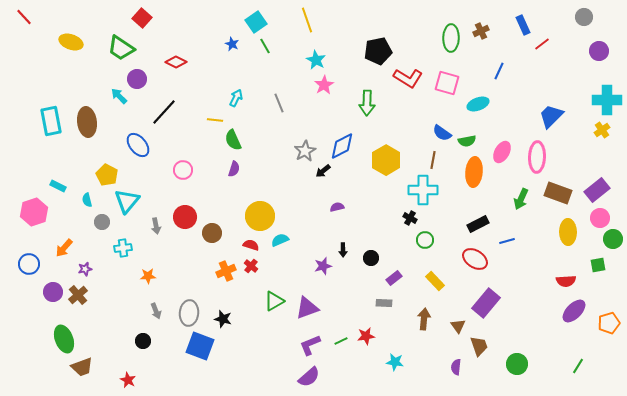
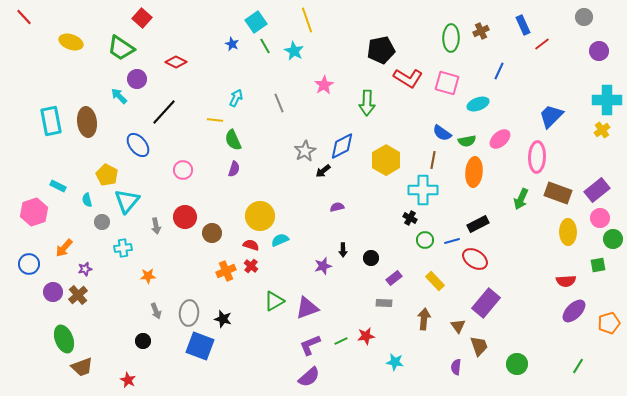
black pentagon at (378, 51): moved 3 px right, 1 px up
cyan star at (316, 60): moved 22 px left, 9 px up
pink ellipse at (502, 152): moved 2 px left, 13 px up; rotated 20 degrees clockwise
blue line at (507, 241): moved 55 px left
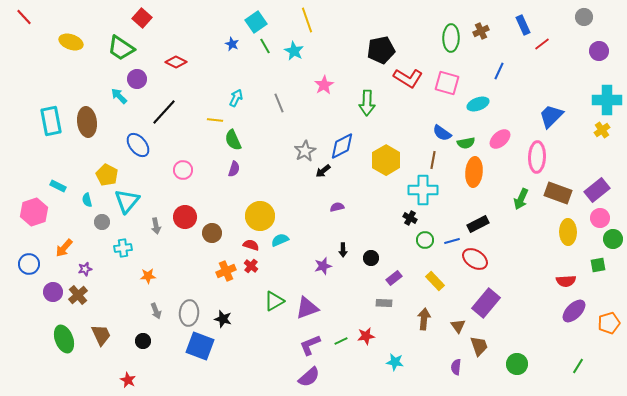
green semicircle at (467, 141): moved 1 px left, 2 px down
brown trapezoid at (82, 367): moved 19 px right, 32 px up; rotated 95 degrees counterclockwise
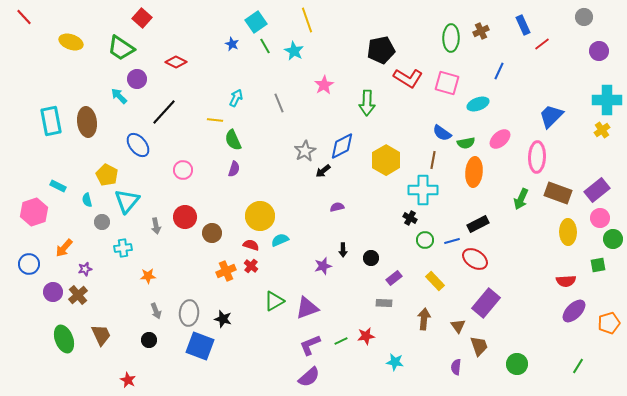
black circle at (143, 341): moved 6 px right, 1 px up
